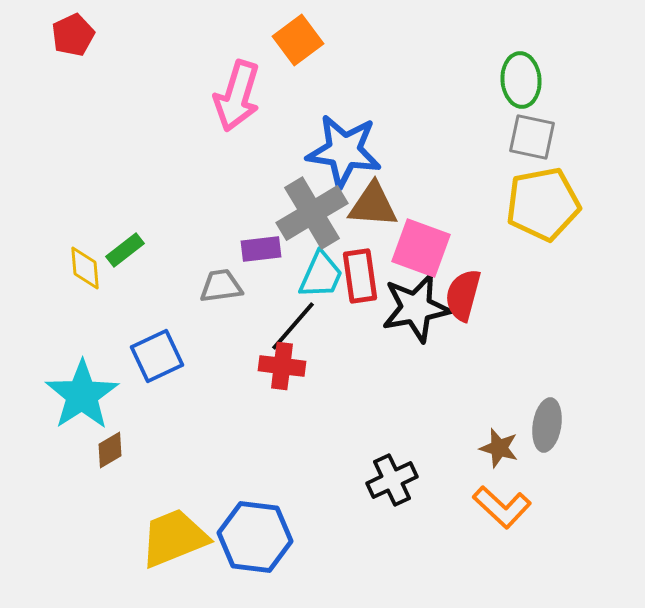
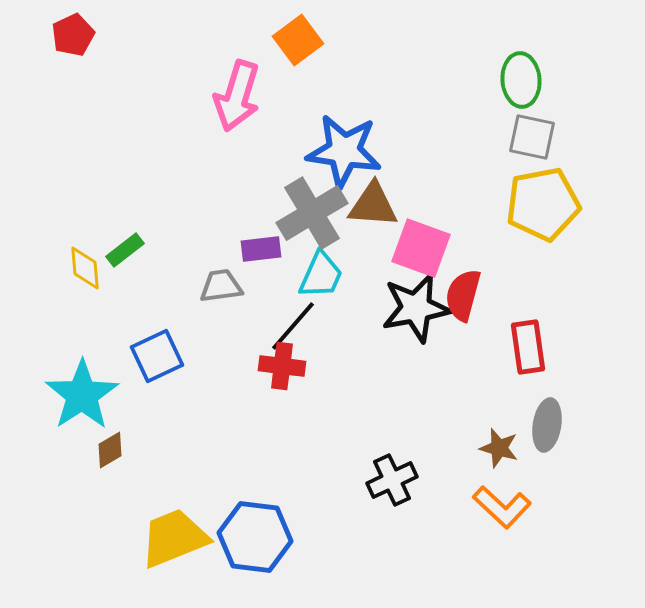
red rectangle: moved 168 px right, 71 px down
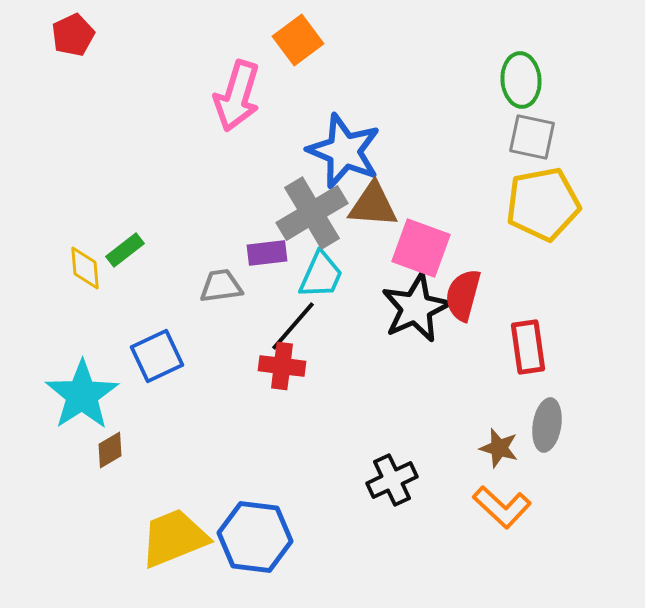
blue star: rotated 14 degrees clockwise
purple rectangle: moved 6 px right, 4 px down
black star: rotated 14 degrees counterclockwise
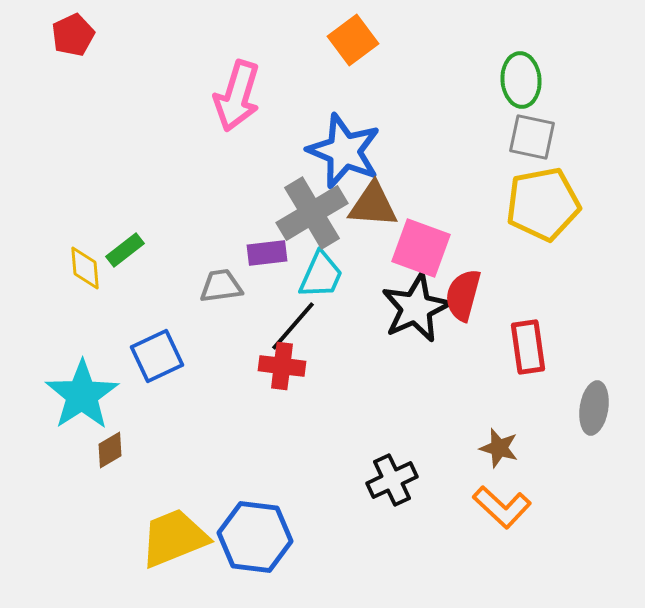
orange square: moved 55 px right
gray ellipse: moved 47 px right, 17 px up
